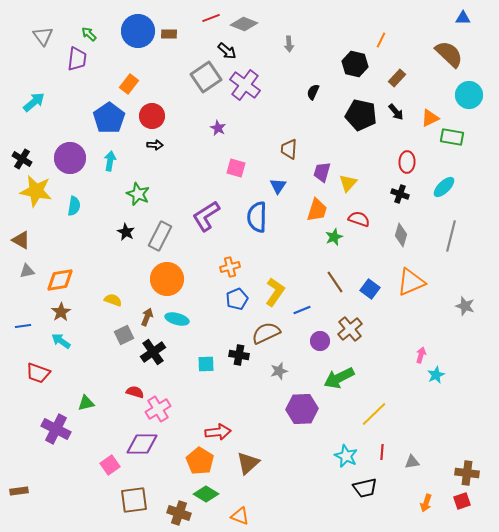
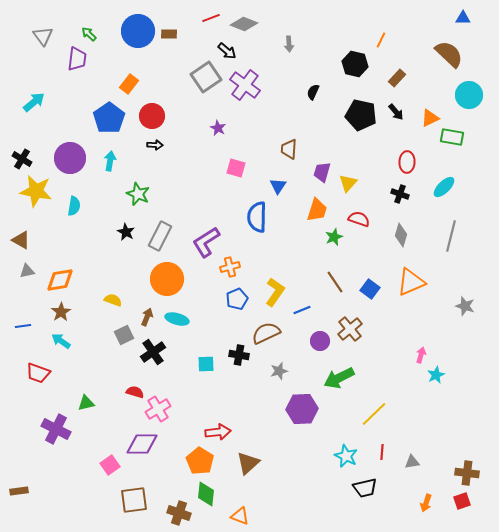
purple L-shape at (206, 216): moved 26 px down
green diamond at (206, 494): rotated 65 degrees clockwise
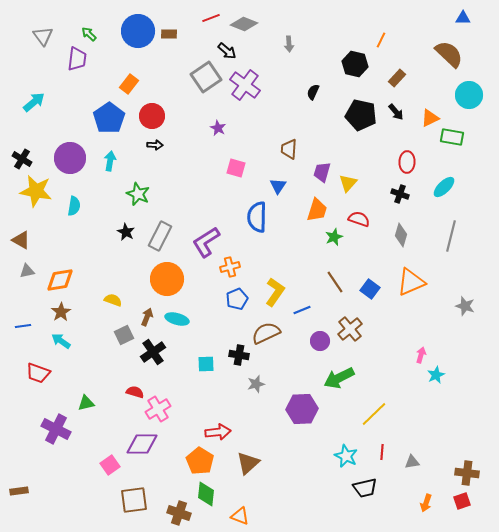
gray star at (279, 371): moved 23 px left, 13 px down
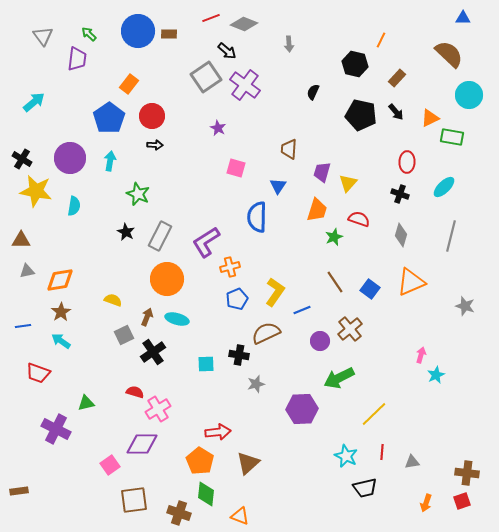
brown triangle at (21, 240): rotated 30 degrees counterclockwise
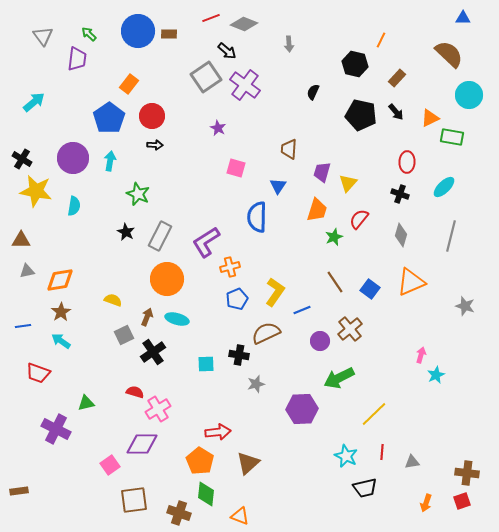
purple circle at (70, 158): moved 3 px right
red semicircle at (359, 219): rotated 70 degrees counterclockwise
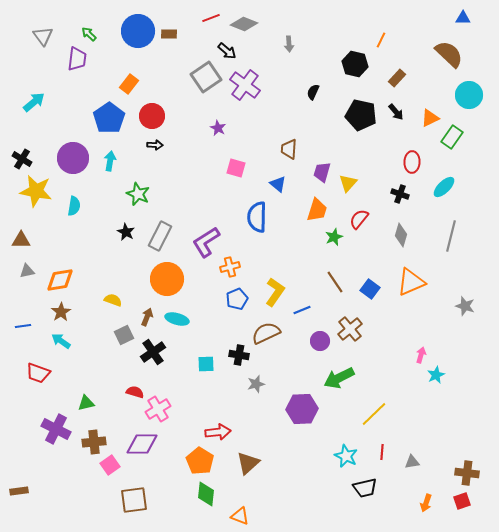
green rectangle at (452, 137): rotated 65 degrees counterclockwise
red ellipse at (407, 162): moved 5 px right
blue triangle at (278, 186): moved 2 px up; rotated 24 degrees counterclockwise
brown cross at (179, 513): moved 85 px left, 71 px up; rotated 25 degrees counterclockwise
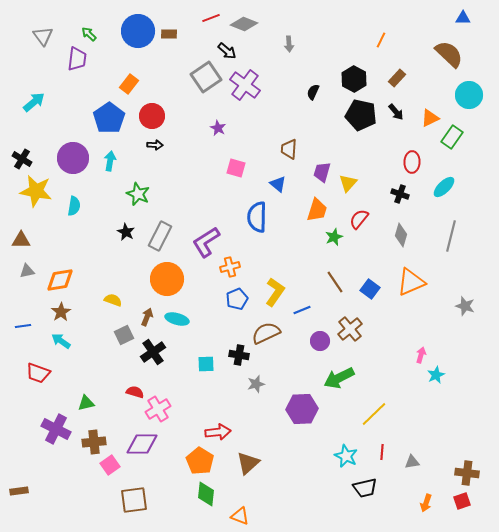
black hexagon at (355, 64): moved 1 px left, 15 px down; rotated 15 degrees clockwise
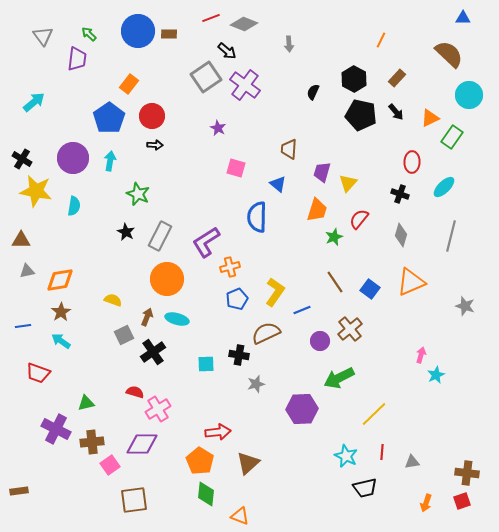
brown cross at (94, 442): moved 2 px left
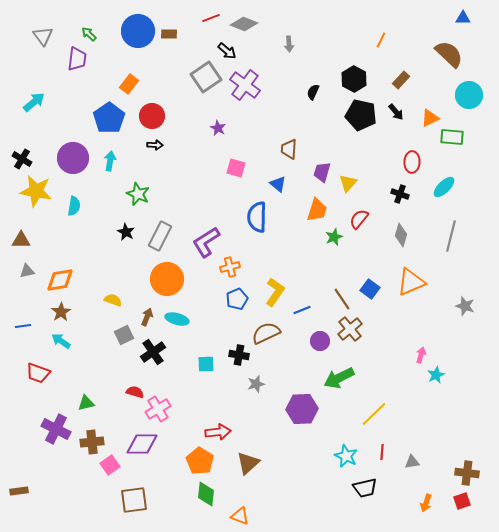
brown rectangle at (397, 78): moved 4 px right, 2 px down
green rectangle at (452, 137): rotated 60 degrees clockwise
brown line at (335, 282): moved 7 px right, 17 px down
